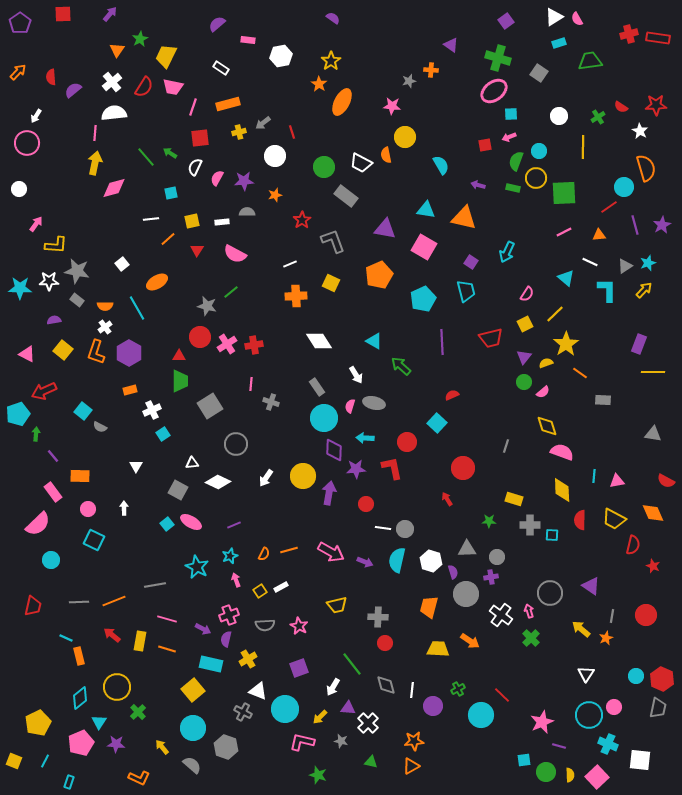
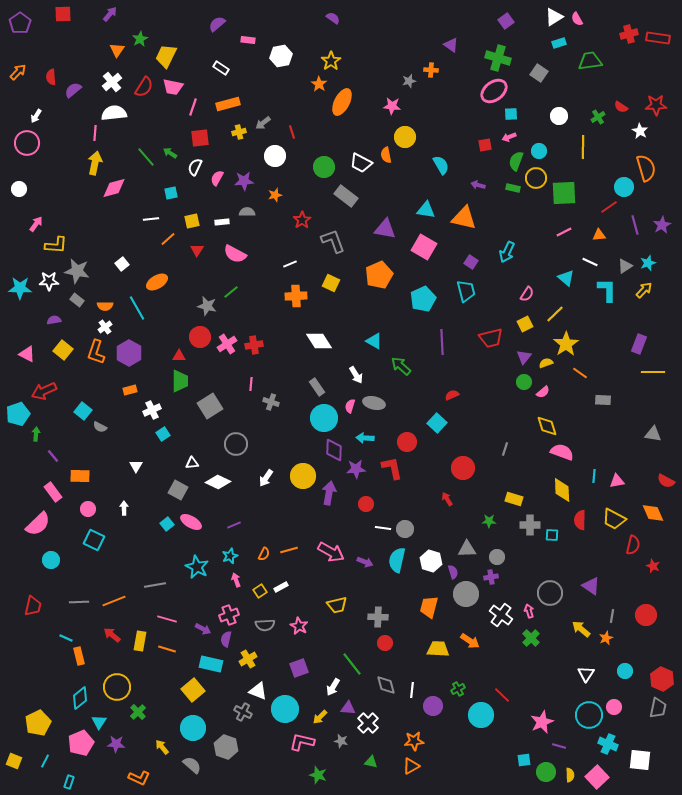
gray line at (506, 446): moved 1 px left, 3 px down
cyan circle at (636, 676): moved 11 px left, 5 px up
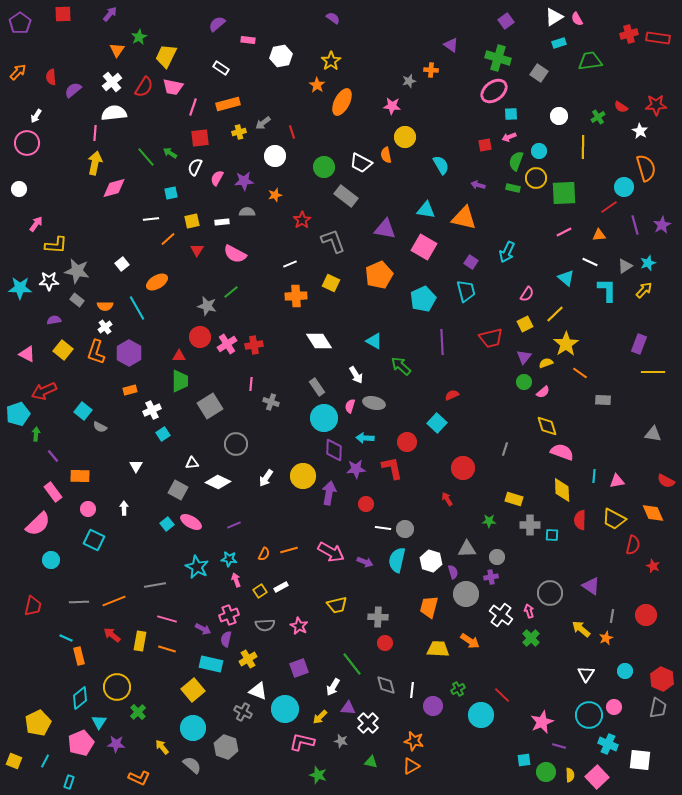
green star at (140, 39): moved 1 px left, 2 px up
orange star at (319, 84): moved 2 px left, 1 px down
cyan star at (230, 556): moved 1 px left, 3 px down; rotated 28 degrees clockwise
orange star at (414, 741): rotated 18 degrees clockwise
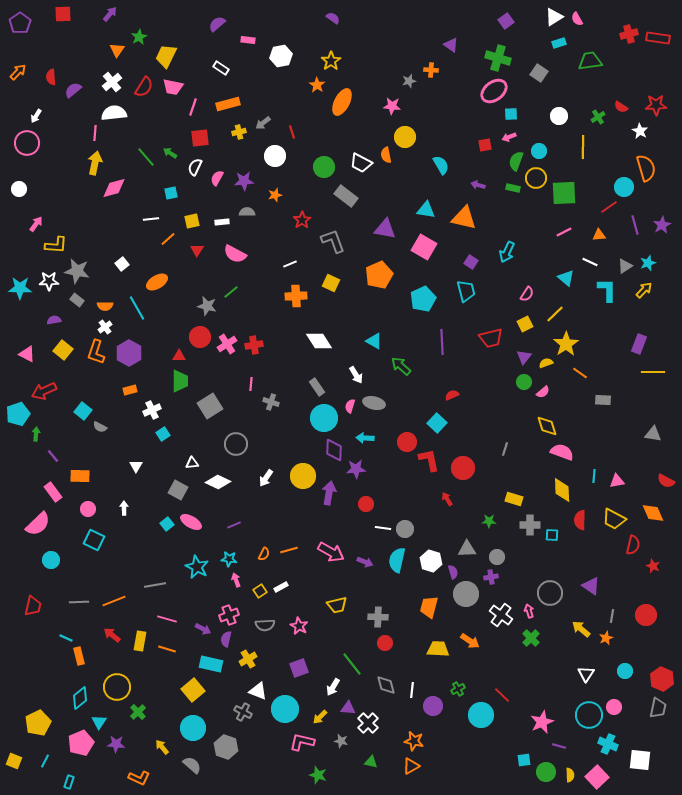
red L-shape at (392, 468): moved 37 px right, 8 px up
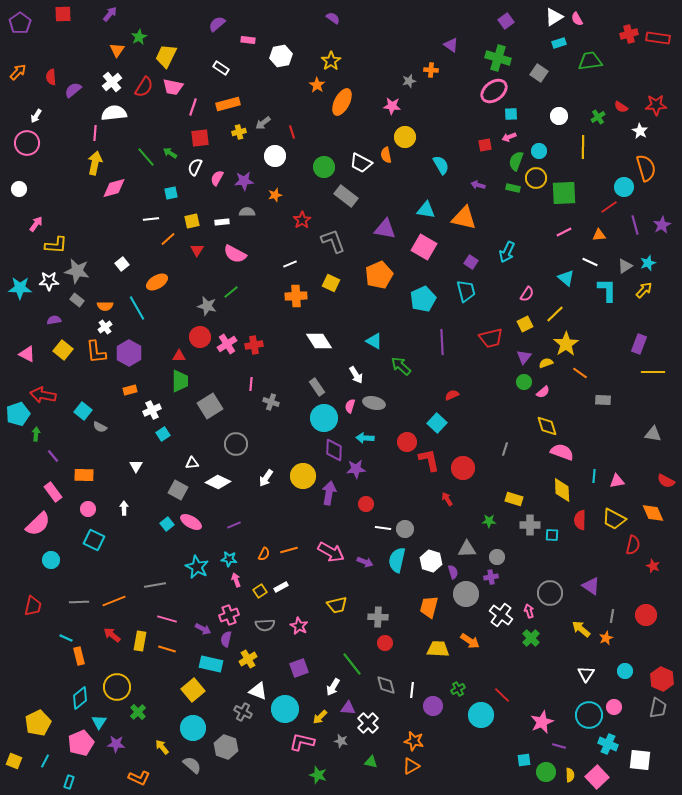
orange L-shape at (96, 352): rotated 25 degrees counterclockwise
red arrow at (44, 391): moved 1 px left, 4 px down; rotated 35 degrees clockwise
orange rectangle at (80, 476): moved 4 px right, 1 px up
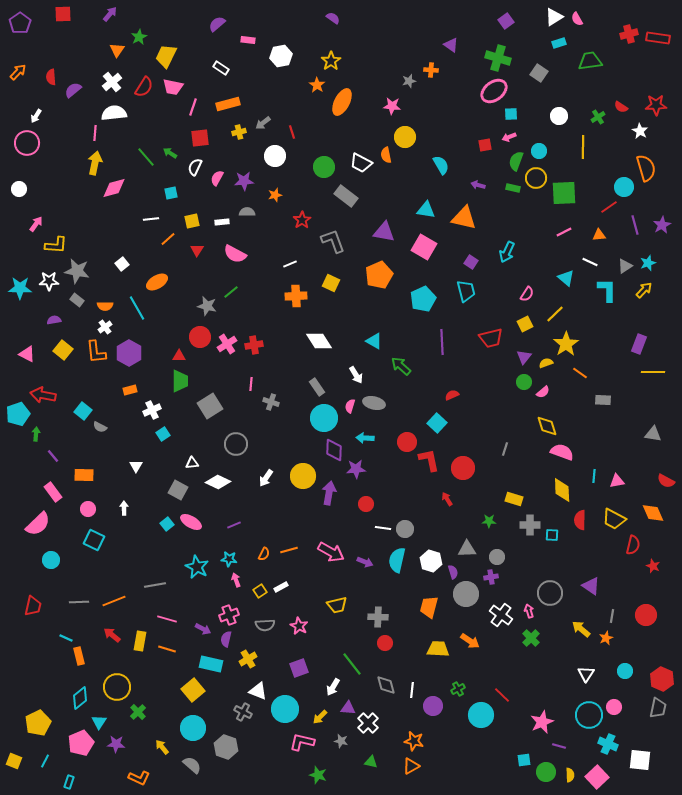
purple triangle at (385, 229): moved 1 px left, 3 px down
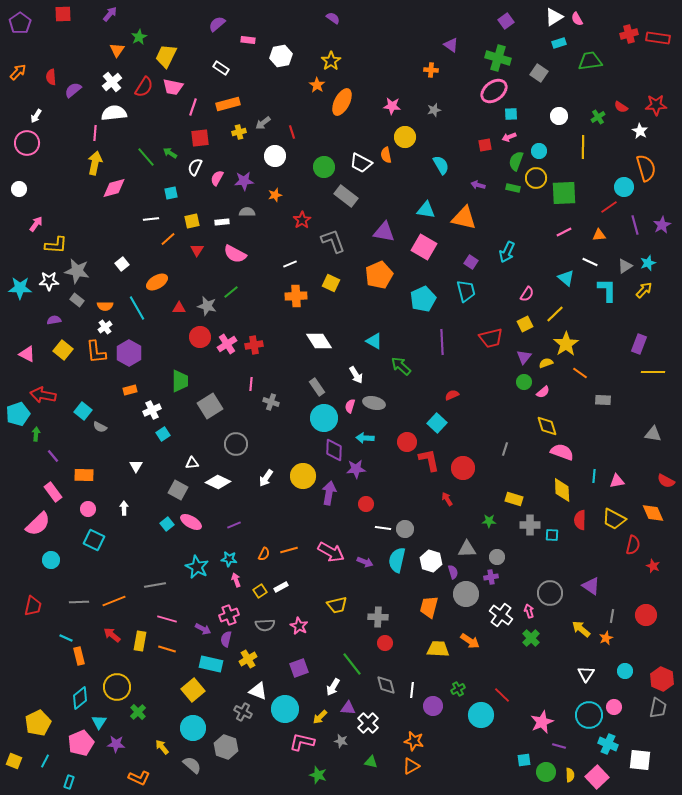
gray star at (409, 81): moved 25 px right, 29 px down
red triangle at (179, 356): moved 48 px up
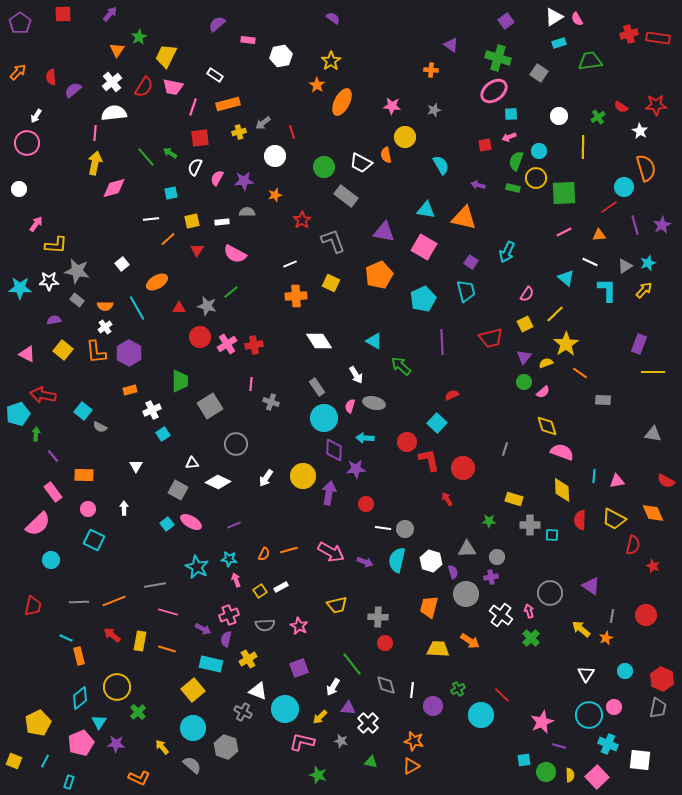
white rectangle at (221, 68): moved 6 px left, 7 px down
pink line at (167, 619): moved 1 px right, 7 px up
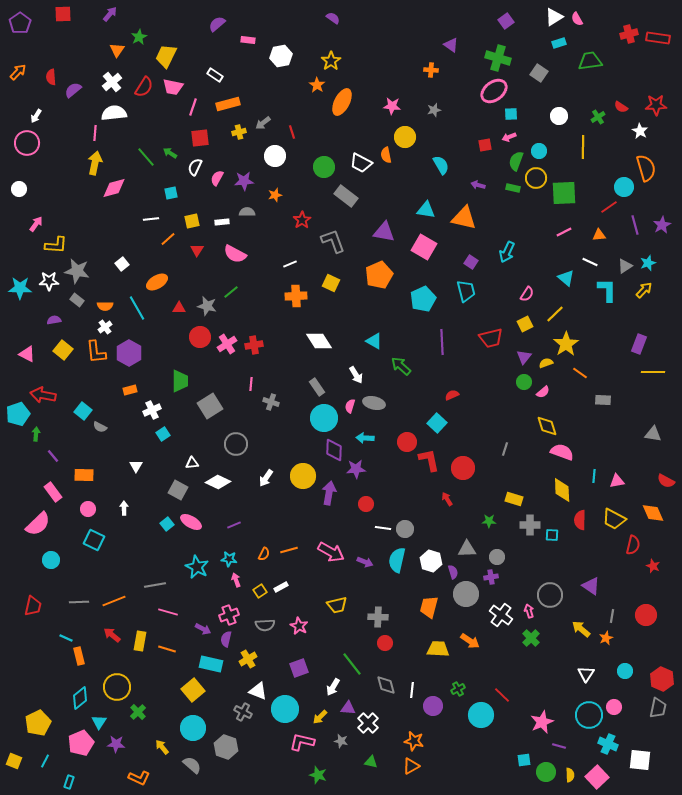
gray circle at (550, 593): moved 2 px down
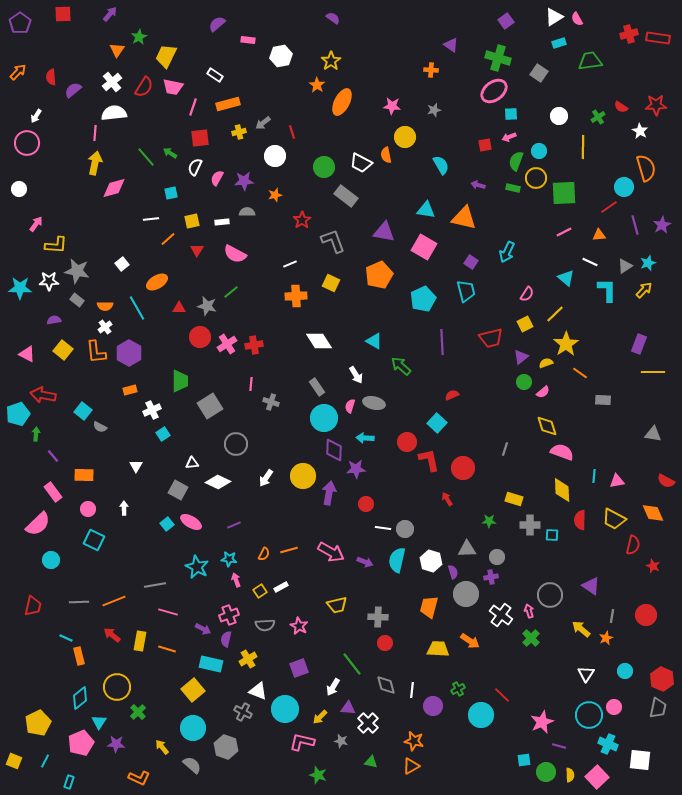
purple triangle at (524, 357): moved 3 px left; rotated 14 degrees clockwise
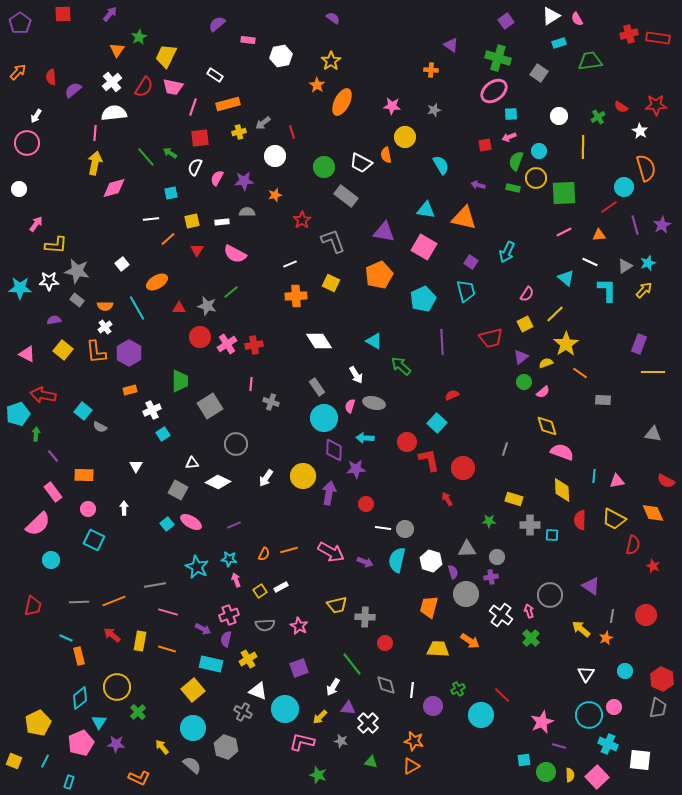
white triangle at (554, 17): moved 3 px left, 1 px up
gray cross at (378, 617): moved 13 px left
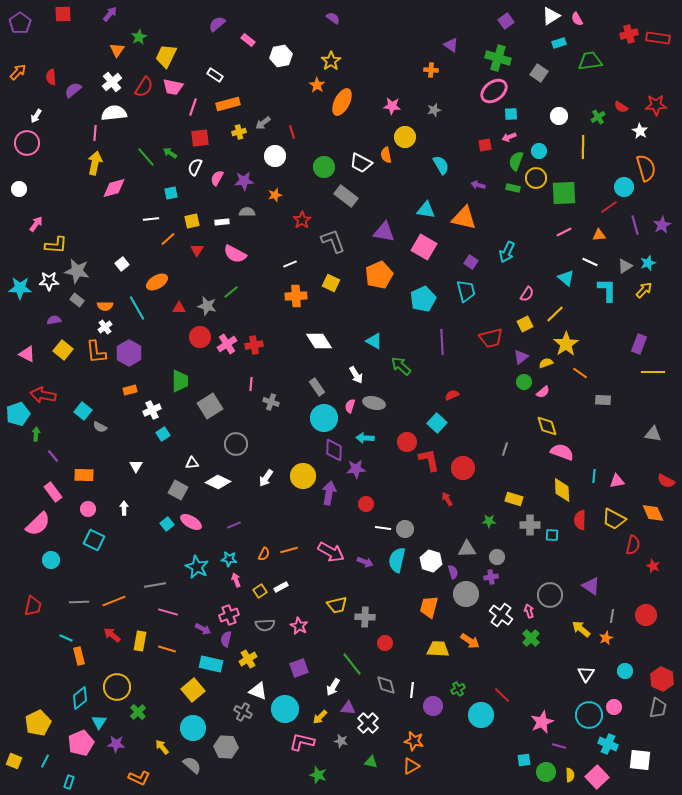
pink rectangle at (248, 40): rotated 32 degrees clockwise
gray hexagon at (226, 747): rotated 15 degrees counterclockwise
